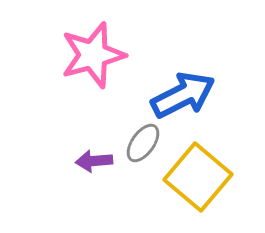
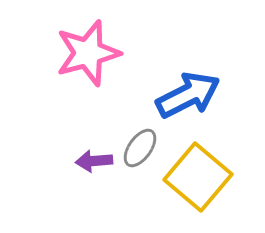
pink star: moved 5 px left, 2 px up
blue arrow: moved 5 px right
gray ellipse: moved 3 px left, 5 px down
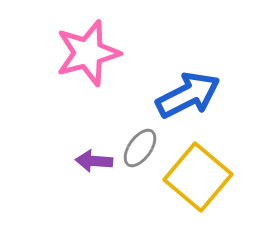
purple arrow: rotated 9 degrees clockwise
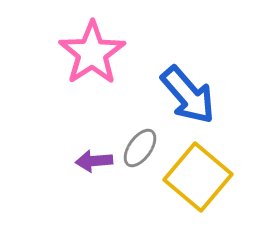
pink star: moved 4 px right; rotated 18 degrees counterclockwise
blue arrow: rotated 76 degrees clockwise
purple arrow: rotated 9 degrees counterclockwise
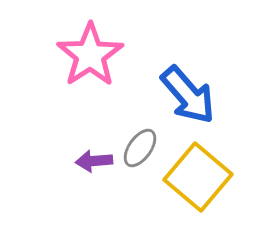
pink star: moved 2 px left, 2 px down
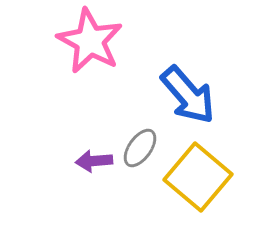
pink star: moved 14 px up; rotated 10 degrees counterclockwise
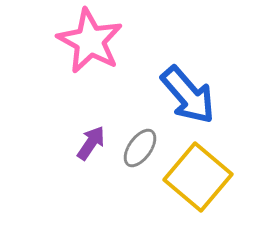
purple arrow: moved 3 px left, 18 px up; rotated 129 degrees clockwise
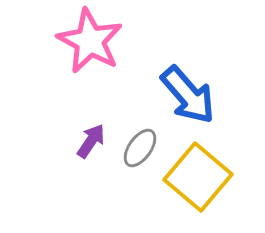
purple arrow: moved 2 px up
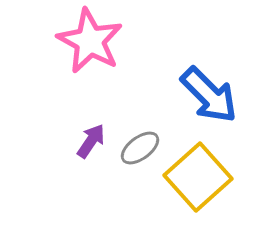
blue arrow: moved 21 px right; rotated 4 degrees counterclockwise
gray ellipse: rotated 18 degrees clockwise
yellow square: rotated 8 degrees clockwise
